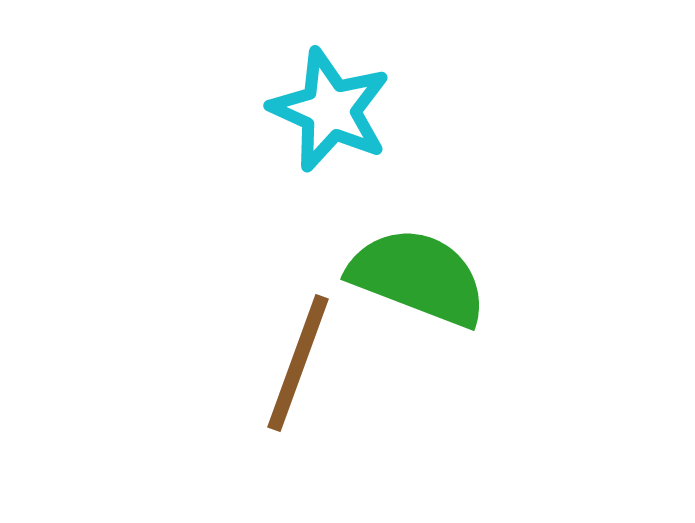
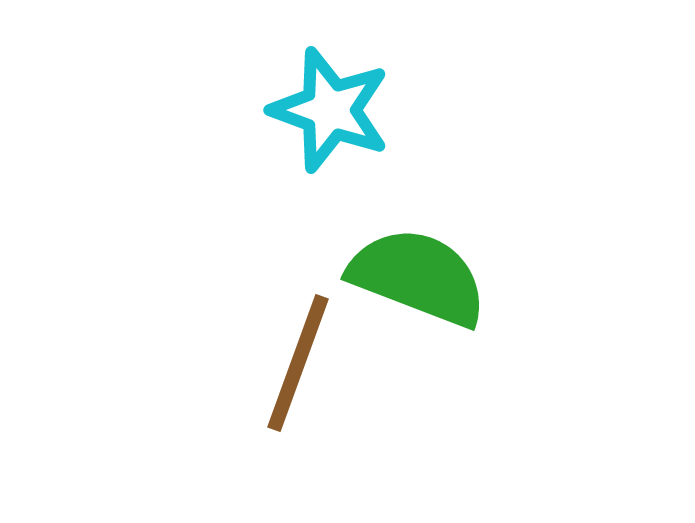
cyan star: rotated 4 degrees counterclockwise
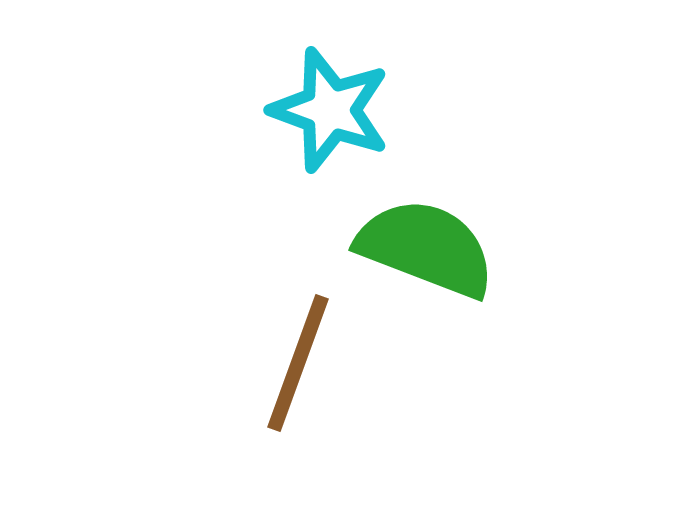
green semicircle: moved 8 px right, 29 px up
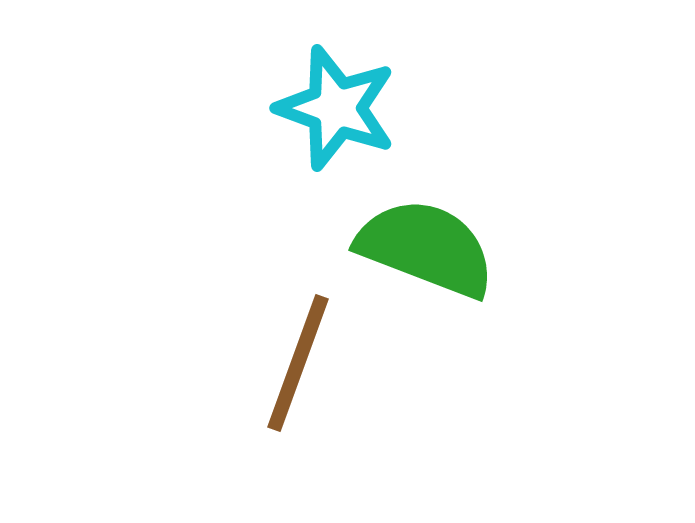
cyan star: moved 6 px right, 2 px up
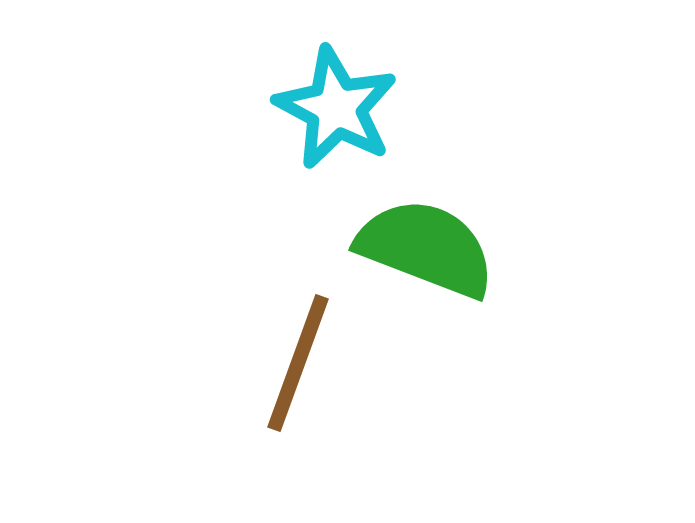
cyan star: rotated 8 degrees clockwise
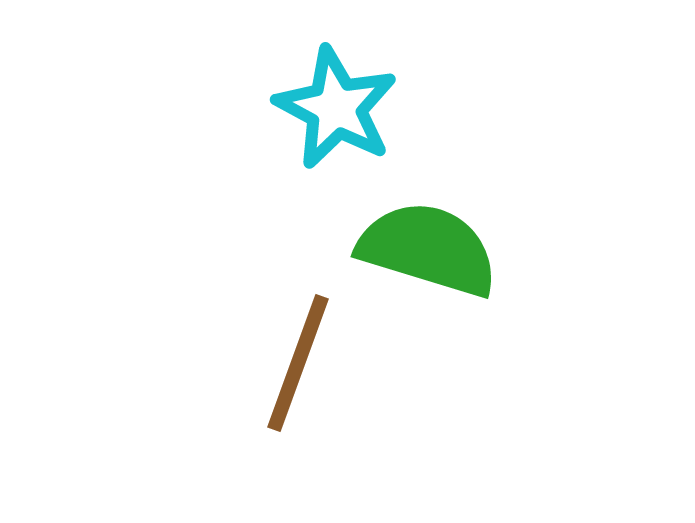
green semicircle: moved 2 px right, 1 px down; rotated 4 degrees counterclockwise
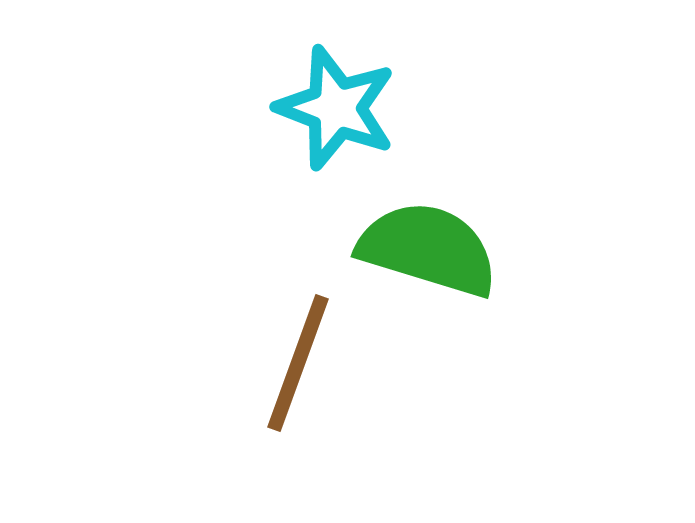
cyan star: rotated 7 degrees counterclockwise
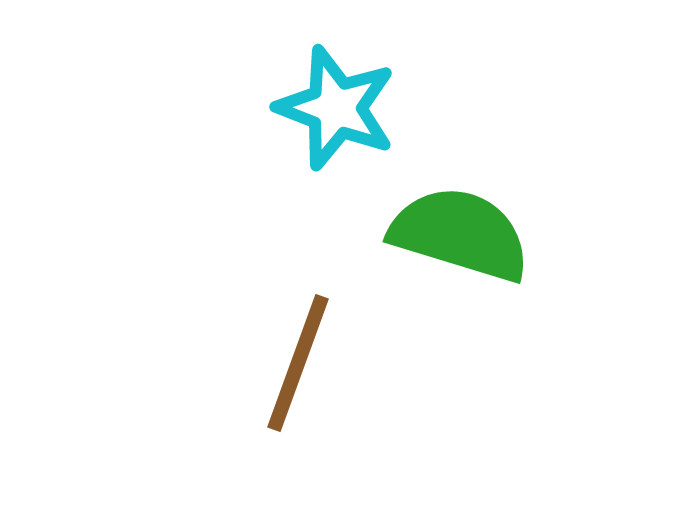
green semicircle: moved 32 px right, 15 px up
